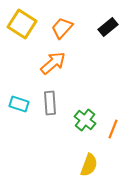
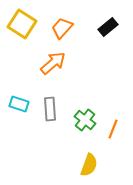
gray rectangle: moved 6 px down
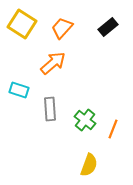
cyan rectangle: moved 14 px up
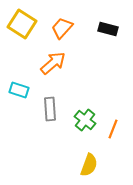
black rectangle: moved 2 px down; rotated 54 degrees clockwise
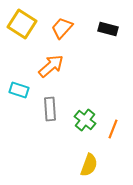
orange arrow: moved 2 px left, 3 px down
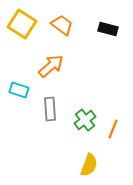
orange trapezoid: moved 3 px up; rotated 85 degrees clockwise
green cross: rotated 15 degrees clockwise
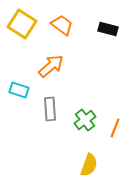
orange line: moved 2 px right, 1 px up
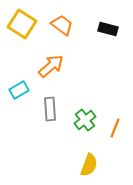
cyan rectangle: rotated 48 degrees counterclockwise
